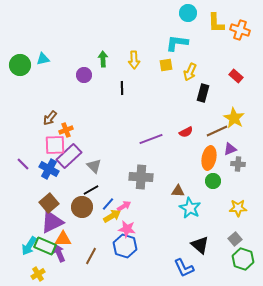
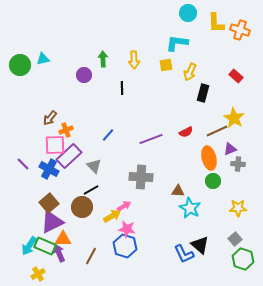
orange ellipse at (209, 158): rotated 25 degrees counterclockwise
blue line at (108, 204): moved 69 px up
blue L-shape at (184, 268): moved 14 px up
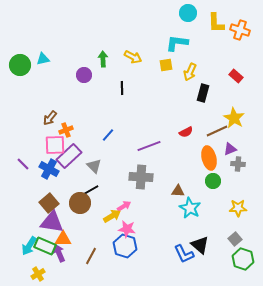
yellow arrow at (134, 60): moved 1 px left, 3 px up; rotated 60 degrees counterclockwise
purple line at (151, 139): moved 2 px left, 7 px down
brown circle at (82, 207): moved 2 px left, 4 px up
purple triangle at (52, 222): rotated 35 degrees clockwise
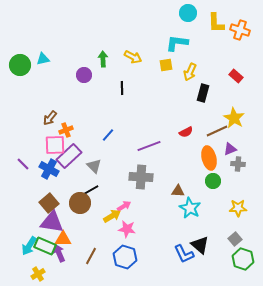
blue hexagon at (125, 246): moved 11 px down
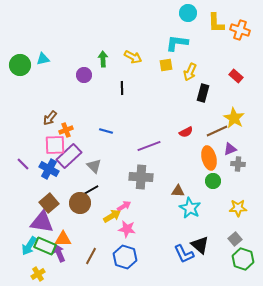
blue line at (108, 135): moved 2 px left, 4 px up; rotated 64 degrees clockwise
purple triangle at (52, 222): moved 10 px left
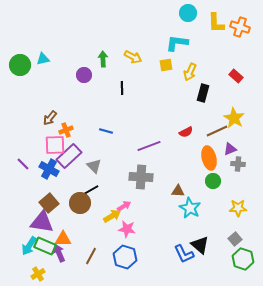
orange cross at (240, 30): moved 3 px up
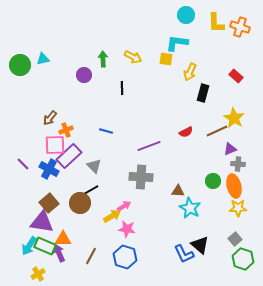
cyan circle at (188, 13): moved 2 px left, 2 px down
yellow square at (166, 65): moved 6 px up; rotated 16 degrees clockwise
orange ellipse at (209, 158): moved 25 px right, 28 px down
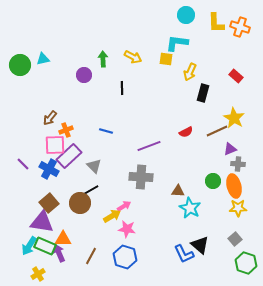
green hexagon at (243, 259): moved 3 px right, 4 px down
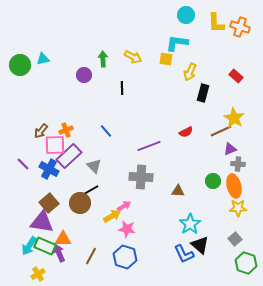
brown arrow at (50, 118): moved 9 px left, 13 px down
blue line at (106, 131): rotated 32 degrees clockwise
brown line at (217, 131): moved 4 px right
cyan star at (190, 208): moved 16 px down; rotated 10 degrees clockwise
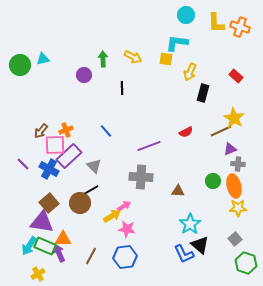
blue hexagon at (125, 257): rotated 25 degrees counterclockwise
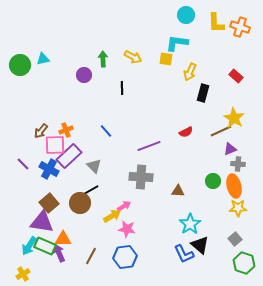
green hexagon at (246, 263): moved 2 px left
yellow cross at (38, 274): moved 15 px left
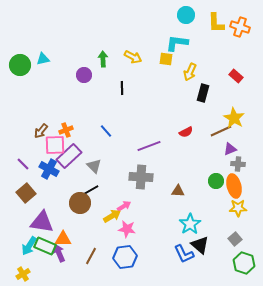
green circle at (213, 181): moved 3 px right
brown square at (49, 203): moved 23 px left, 10 px up
